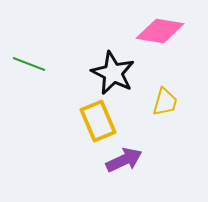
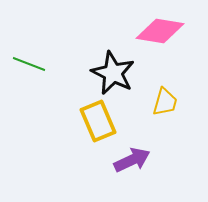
purple arrow: moved 8 px right
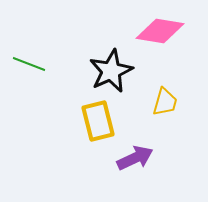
black star: moved 2 px left, 2 px up; rotated 21 degrees clockwise
yellow rectangle: rotated 9 degrees clockwise
purple arrow: moved 3 px right, 2 px up
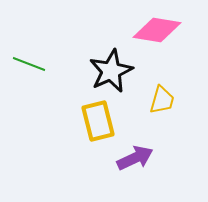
pink diamond: moved 3 px left, 1 px up
yellow trapezoid: moved 3 px left, 2 px up
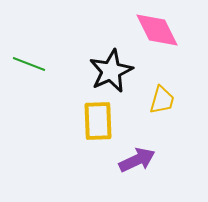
pink diamond: rotated 54 degrees clockwise
yellow rectangle: rotated 12 degrees clockwise
purple arrow: moved 2 px right, 2 px down
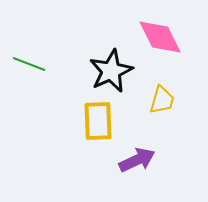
pink diamond: moved 3 px right, 7 px down
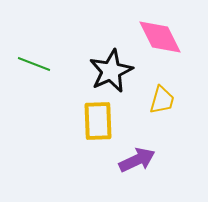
green line: moved 5 px right
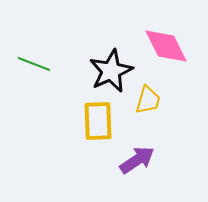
pink diamond: moved 6 px right, 9 px down
yellow trapezoid: moved 14 px left
purple arrow: rotated 9 degrees counterclockwise
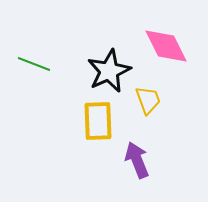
black star: moved 2 px left
yellow trapezoid: rotated 36 degrees counterclockwise
purple arrow: rotated 78 degrees counterclockwise
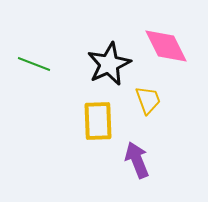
black star: moved 7 px up
